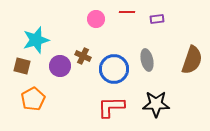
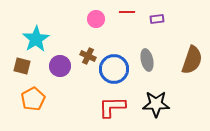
cyan star: moved 1 px up; rotated 16 degrees counterclockwise
brown cross: moved 5 px right
red L-shape: moved 1 px right
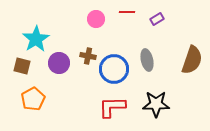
purple rectangle: rotated 24 degrees counterclockwise
brown cross: rotated 14 degrees counterclockwise
purple circle: moved 1 px left, 3 px up
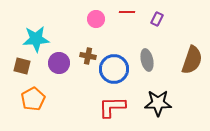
purple rectangle: rotated 32 degrees counterclockwise
cyan star: rotated 28 degrees clockwise
black star: moved 2 px right, 1 px up
